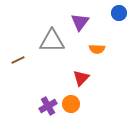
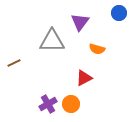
orange semicircle: rotated 14 degrees clockwise
brown line: moved 4 px left, 3 px down
red triangle: moved 3 px right; rotated 18 degrees clockwise
purple cross: moved 2 px up
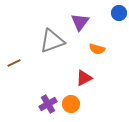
gray triangle: rotated 20 degrees counterclockwise
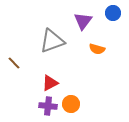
blue circle: moved 6 px left
purple triangle: moved 3 px right, 1 px up
brown line: rotated 72 degrees clockwise
red triangle: moved 34 px left, 5 px down
purple cross: moved 2 px down; rotated 36 degrees clockwise
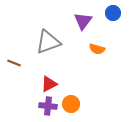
gray triangle: moved 4 px left, 1 px down
brown line: rotated 24 degrees counterclockwise
red triangle: moved 1 px left, 1 px down
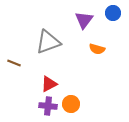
purple triangle: moved 1 px right, 1 px up
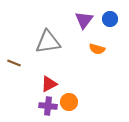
blue circle: moved 3 px left, 6 px down
gray triangle: rotated 12 degrees clockwise
orange circle: moved 2 px left, 2 px up
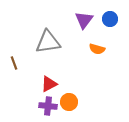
brown line: rotated 48 degrees clockwise
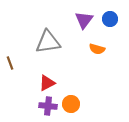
brown line: moved 4 px left
red triangle: moved 2 px left, 1 px up
orange circle: moved 2 px right, 2 px down
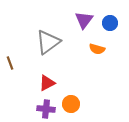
blue circle: moved 4 px down
gray triangle: rotated 28 degrees counterclockwise
purple cross: moved 2 px left, 3 px down
